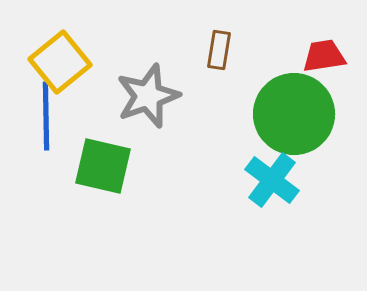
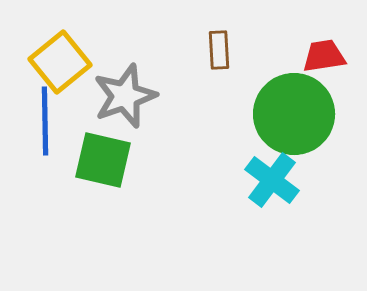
brown rectangle: rotated 12 degrees counterclockwise
gray star: moved 23 px left
blue line: moved 1 px left, 5 px down
green square: moved 6 px up
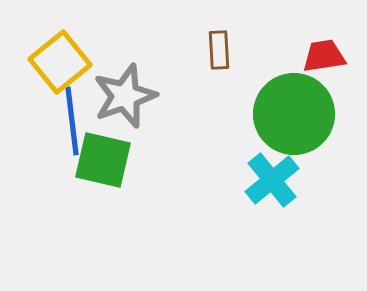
blue line: moved 27 px right; rotated 6 degrees counterclockwise
cyan cross: rotated 14 degrees clockwise
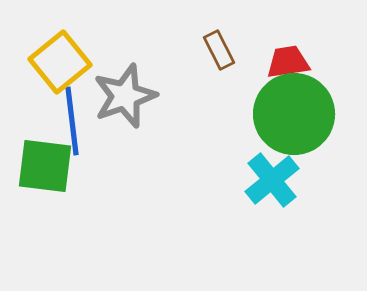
brown rectangle: rotated 24 degrees counterclockwise
red trapezoid: moved 36 px left, 6 px down
green square: moved 58 px left, 6 px down; rotated 6 degrees counterclockwise
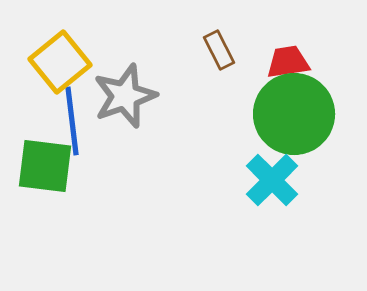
cyan cross: rotated 6 degrees counterclockwise
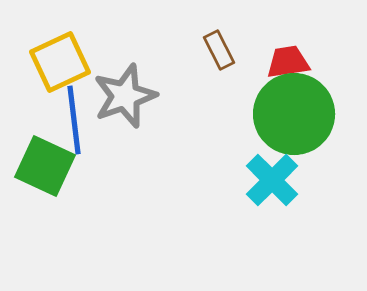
yellow square: rotated 14 degrees clockwise
blue line: moved 2 px right, 1 px up
green square: rotated 18 degrees clockwise
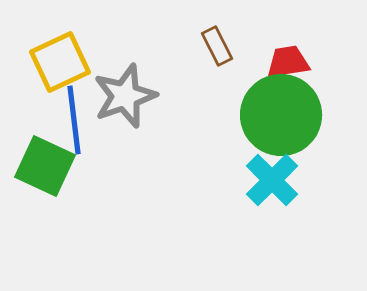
brown rectangle: moved 2 px left, 4 px up
green circle: moved 13 px left, 1 px down
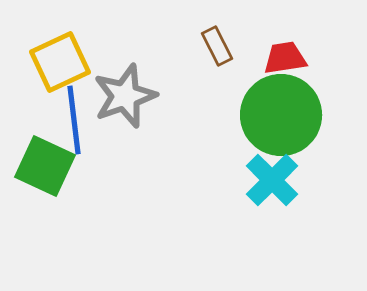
red trapezoid: moved 3 px left, 4 px up
